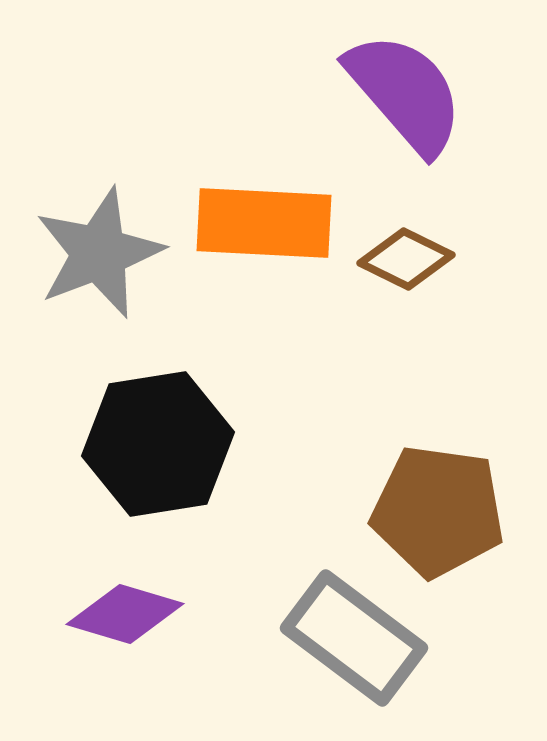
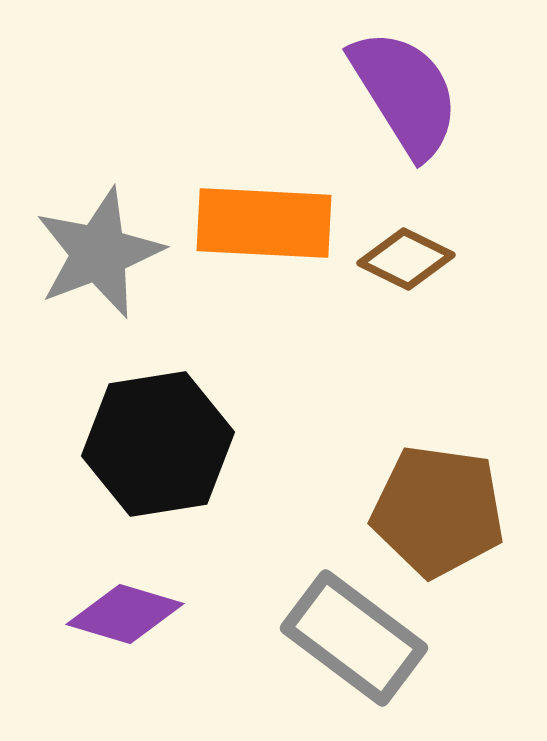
purple semicircle: rotated 9 degrees clockwise
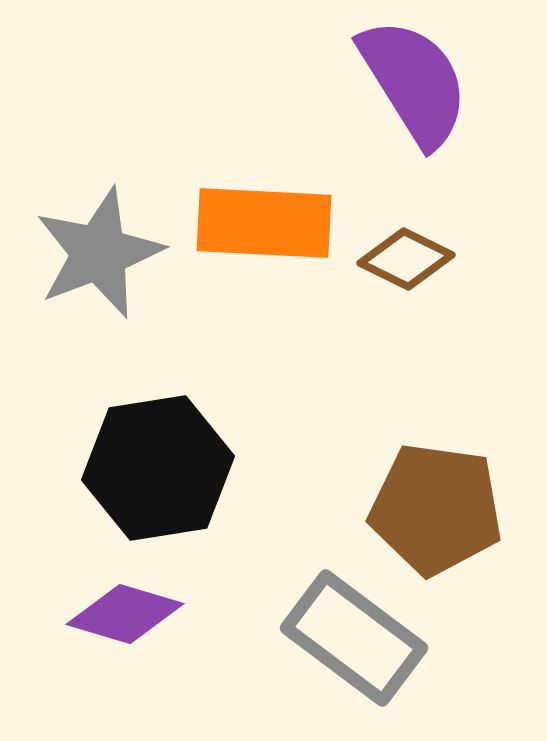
purple semicircle: moved 9 px right, 11 px up
black hexagon: moved 24 px down
brown pentagon: moved 2 px left, 2 px up
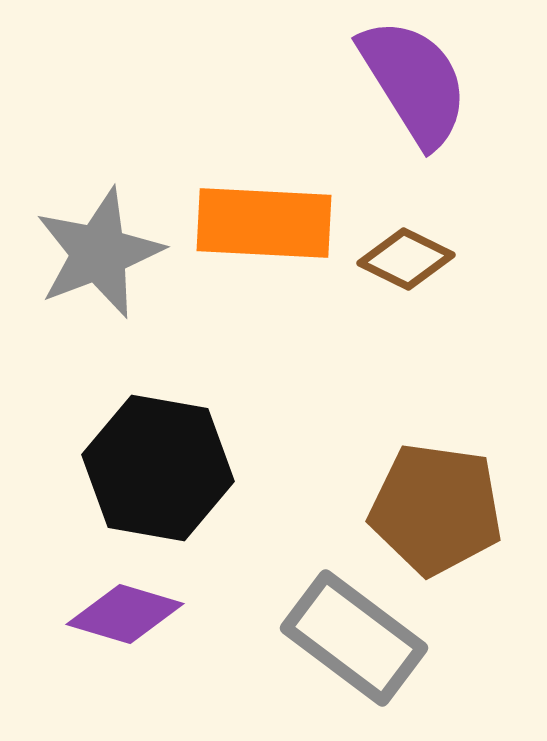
black hexagon: rotated 19 degrees clockwise
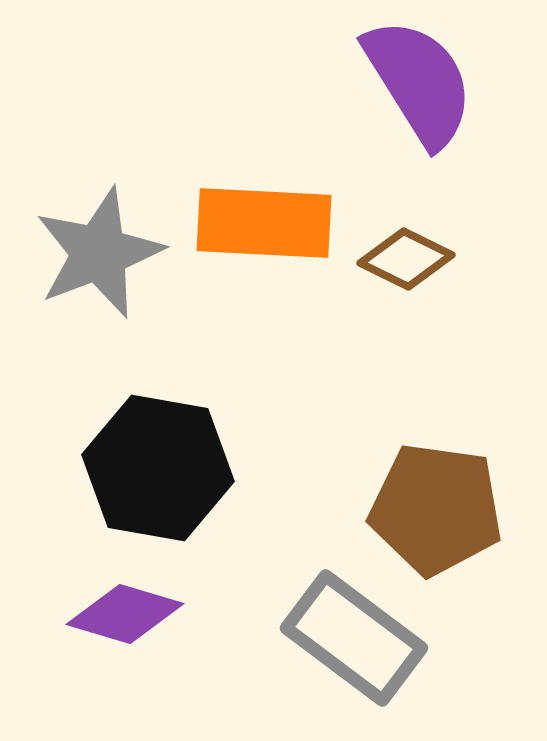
purple semicircle: moved 5 px right
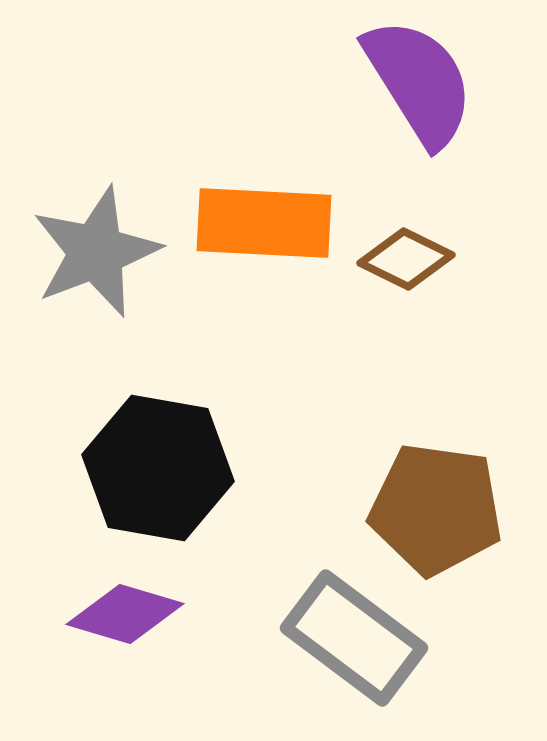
gray star: moved 3 px left, 1 px up
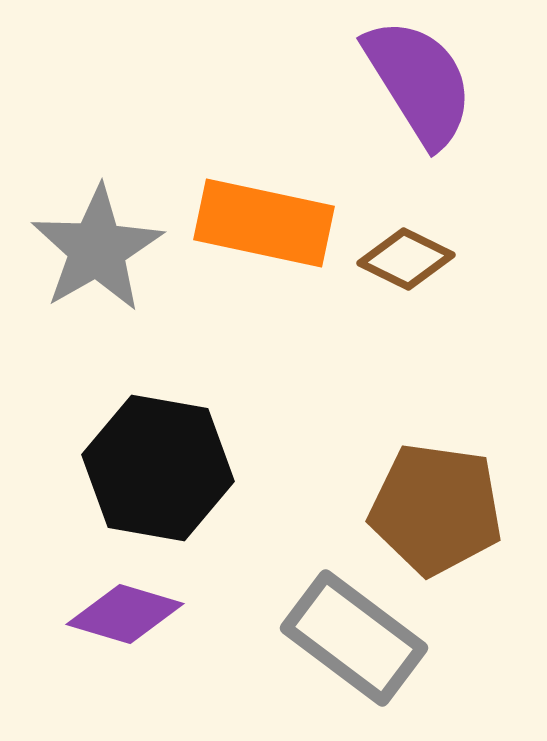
orange rectangle: rotated 9 degrees clockwise
gray star: moved 1 px right, 3 px up; rotated 9 degrees counterclockwise
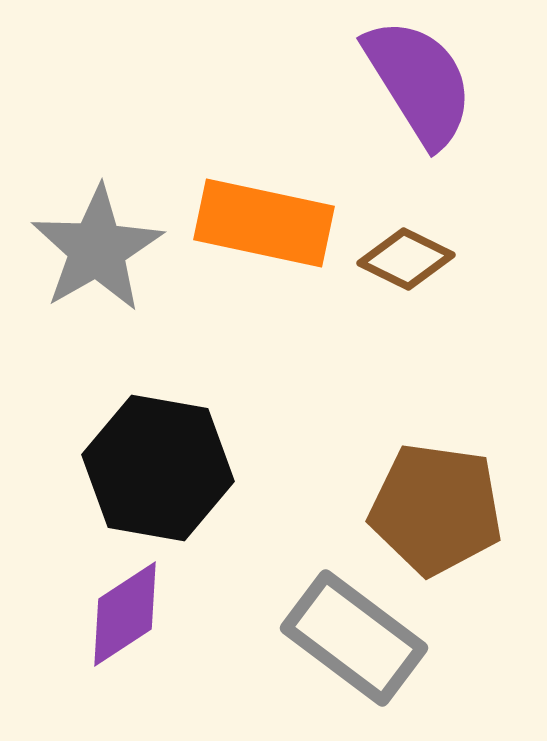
purple diamond: rotated 50 degrees counterclockwise
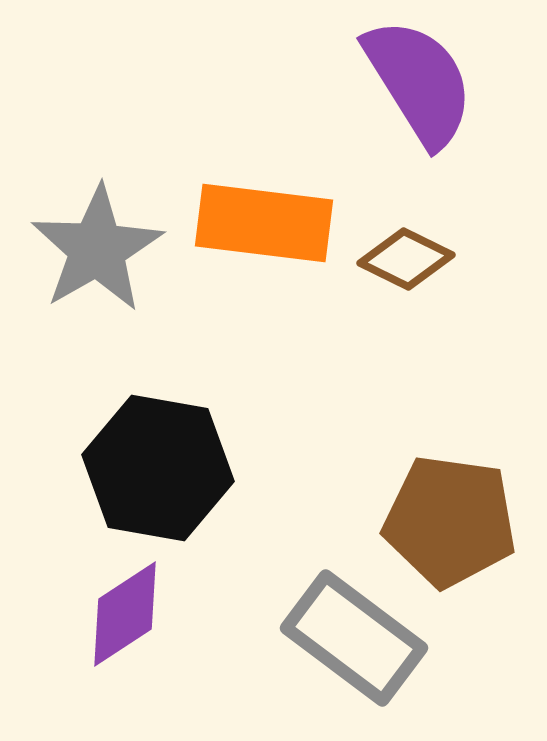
orange rectangle: rotated 5 degrees counterclockwise
brown pentagon: moved 14 px right, 12 px down
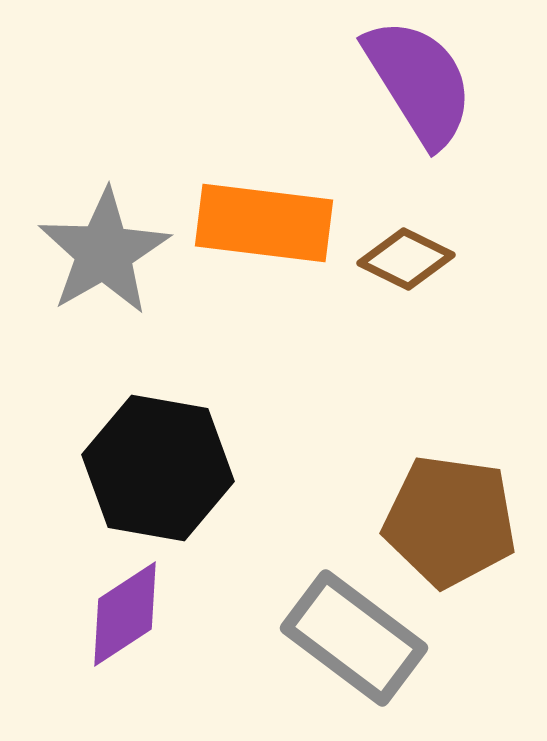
gray star: moved 7 px right, 3 px down
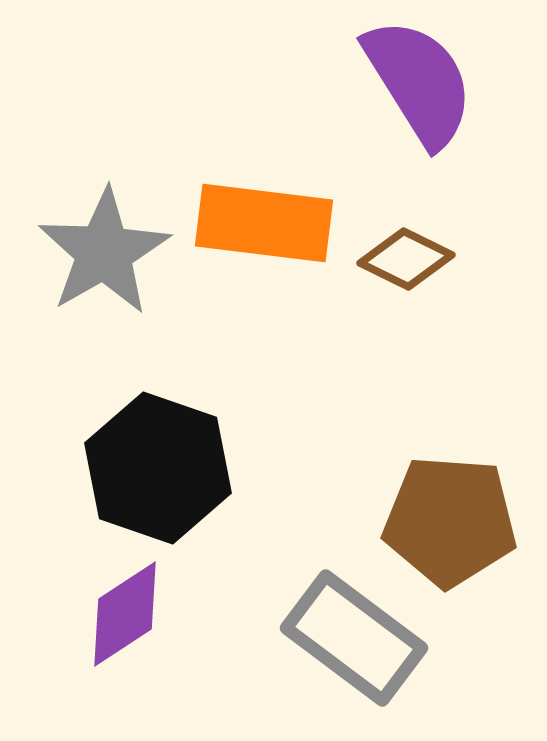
black hexagon: rotated 9 degrees clockwise
brown pentagon: rotated 4 degrees counterclockwise
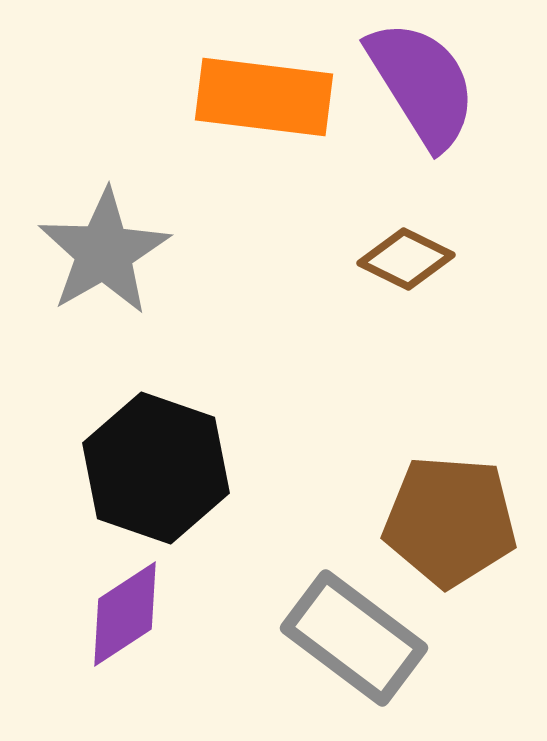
purple semicircle: moved 3 px right, 2 px down
orange rectangle: moved 126 px up
black hexagon: moved 2 px left
